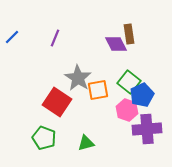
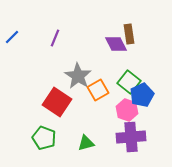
gray star: moved 2 px up
orange square: rotated 20 degrees counterclockwise
purple cross: moved 16 px left, 8 px down
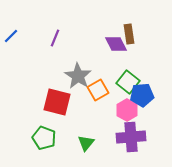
blue line: moved 1 px left, 1 px up
green square: moved 1 px left
blue pentagon: rotated 20 degrees clockwise
red square: rotated 20 degrees counterclockwise
pink hexagon: rotated 10 degrees clockwise
green triangle: rotated 36 degrees counterclockwise
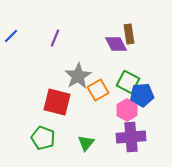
gray star: rotated 8 degrees clockwise
green square: rotated 10 degrees counterclockwise
green pentagon: moved 1 px left
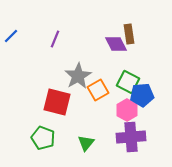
purple line: moved 1 px down
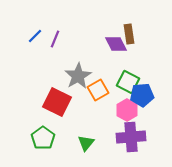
blue line: moved 24 px right
red square: rotated 12 degrees clockwise
green pentagon: rotated 15 degrees clockwise
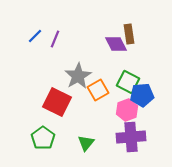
pink hexagon: rotated 10 degrees clockwise
